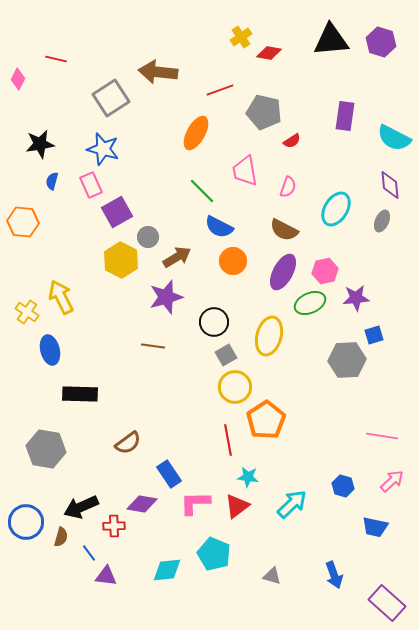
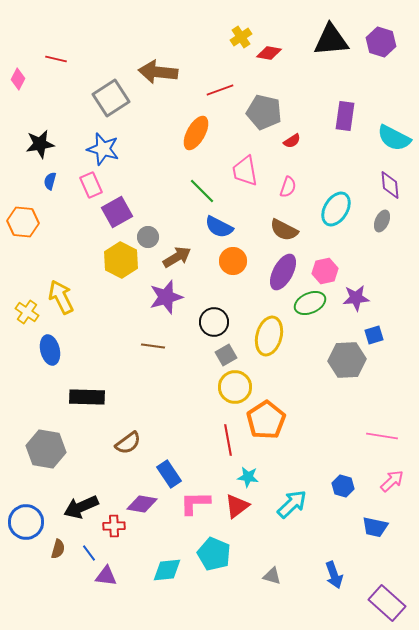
blue semicircle at (52, 181): moved 2 px left
black rectangle at (80, 394): moved 7 px right, 3 px down
brown semicircle at (61, 537): moved 3 px left, 12 px down
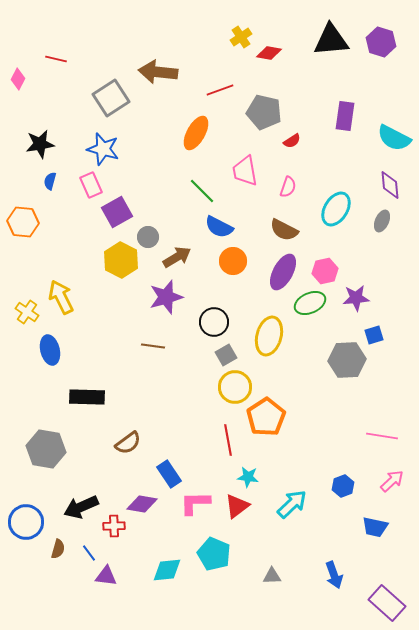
orange pentagon at (266, 420): moved 3 px up
blue hexagon at (343, 486): rotated 25 degrees clockwise
gray triangle at (272, 576): rotated 18 degrees counterclockwise
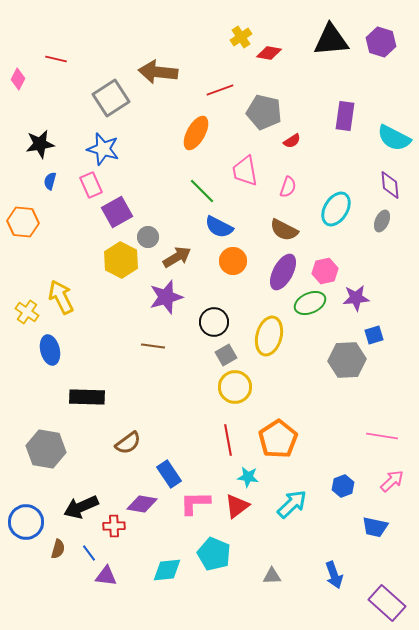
orange pentagon at (266, 417): moved 12 px right, 22 px down
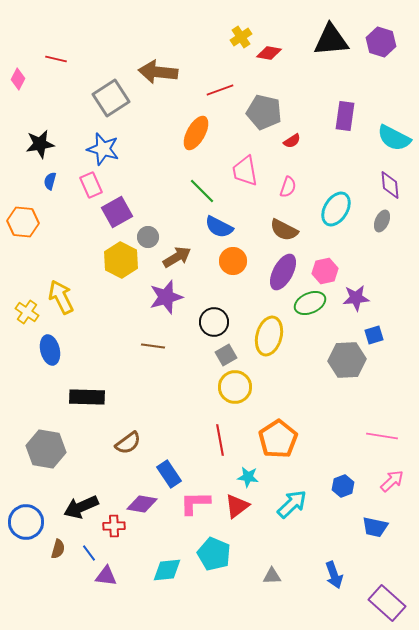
red line at (228, 440): moved 8 px left
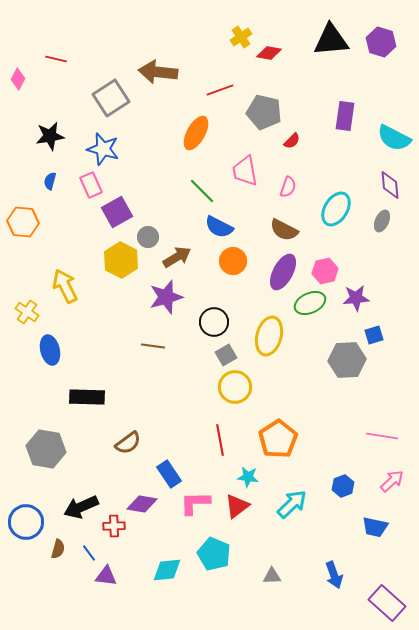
red semicircle at (292, 141): rotated 12 degrees counterclockwise
black star at (40, 144): moved 10 px right, 8 px up
yellow arrow at (61, 297): moved 4 px right, 11 px up
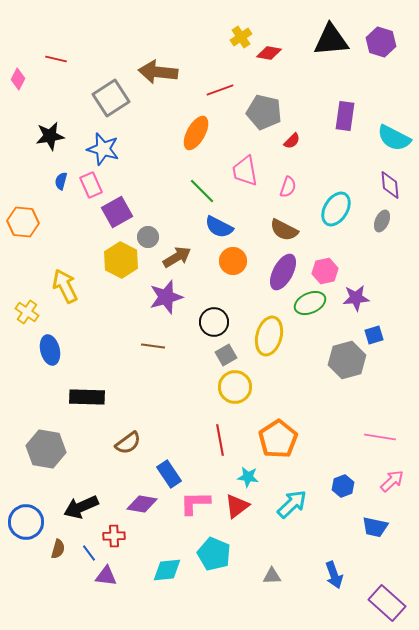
blue semicircle at (50, 181): moved 11 px right
gray hexagon at (347, 360): rotated 12 degrees counterclockwise
pink line at (382, 436): moved 2 px left, 1 px down
red cross at (114, 526): moved 10 px down
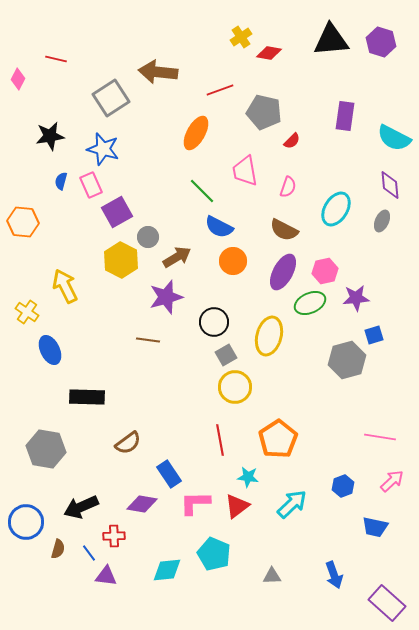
brown line at (153, 346): moved 5 px left, 6 px up
blue ellipse at (50, 350): rotated 12 degrees counterclockwise
